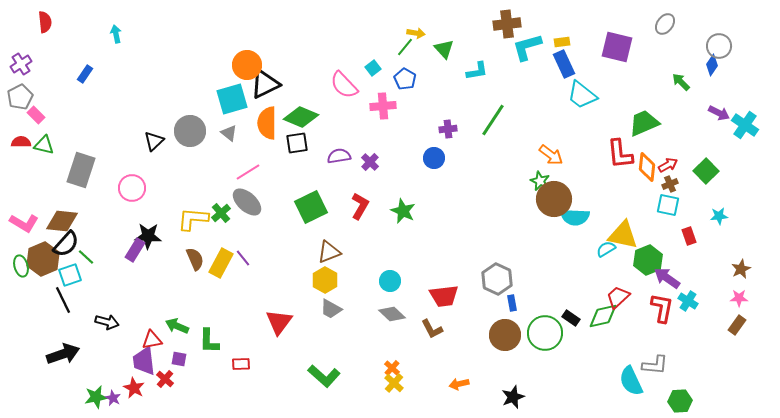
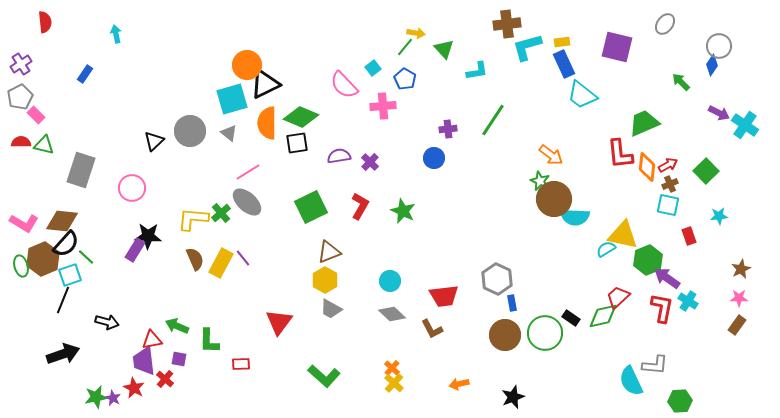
black line at (63, 300): rotated 48 degrees clockwise
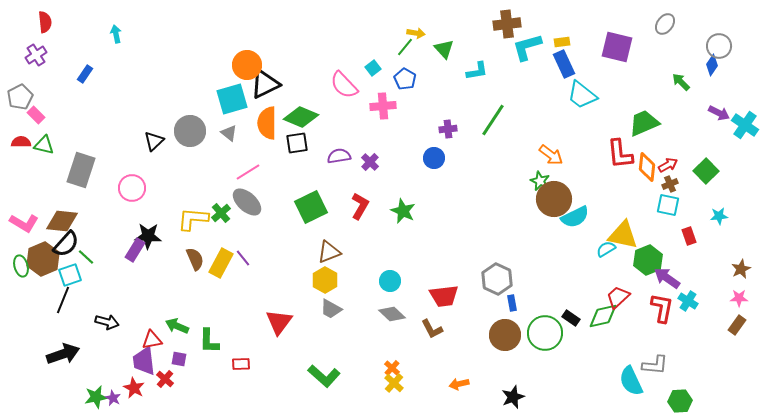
purple cross at (21, 64): moved 15 px right, 9 px up
cyan semicircle at (575, 217): rotated 28 degrees counterclockwise
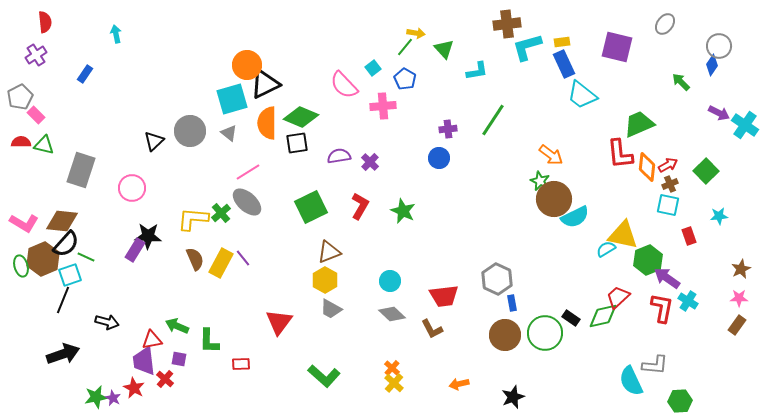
green trapezoid at (644, 123): moved 5 px left, 1 px down
blue circle at (434, 158): moved 5 px right
green line at (86, 257): rotated 18 degrees counterclockwise
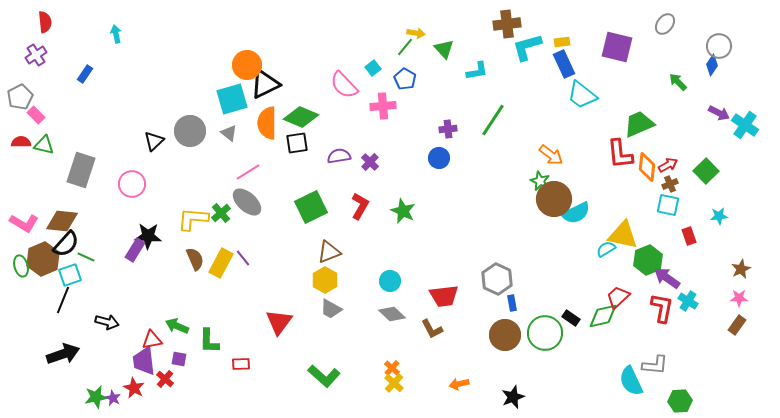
green arrow at (681, 82): moved 3 px left
pink circle at (132, 188): moved 4 px up
cyan semicircle at (575, 217): moved 1 px right, 4 px up
